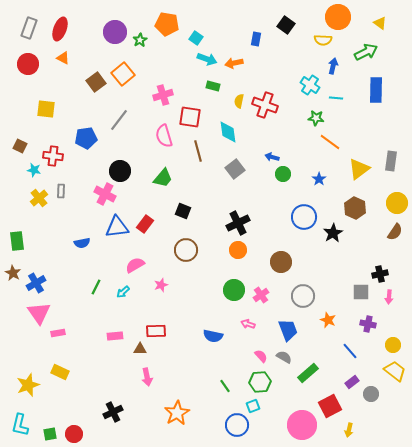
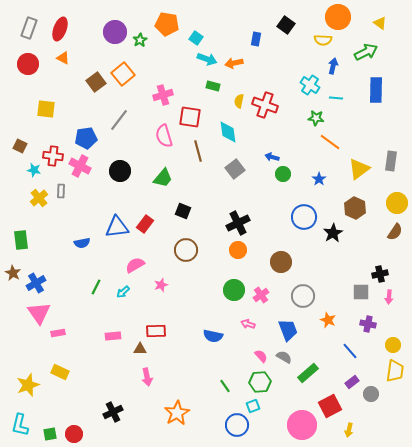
pink cross at (105, 194): moved 25 px left, 28 px up
green rectangle at (17, 241): moved 4 px right, 1 px up
pink rectangle at (115, 336): moved 2 px left
yellow trapezoid at (395, 371): rotated 60 degrees clockwise
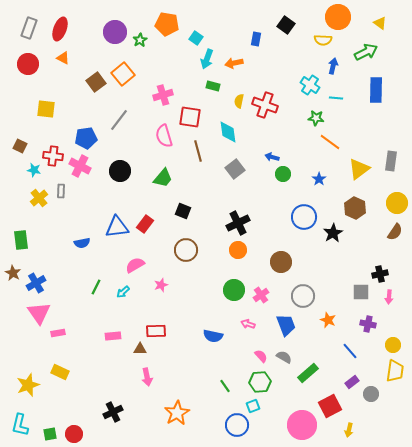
cyan arrow at (207, 59): rotated 90 degrees clockwise
blue trapezoid at (288, 330): moved 2 px left, 5 px up
